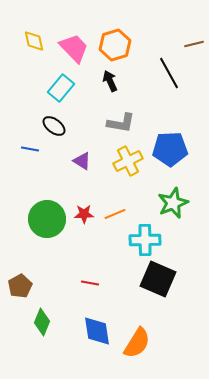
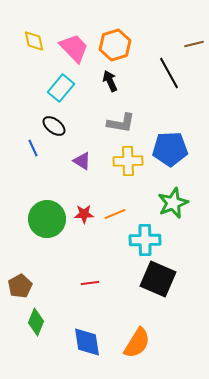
blue line: moved 3 px right, 1 px up; rotated 54 degrees clockwise
yellow cross: rotated 24 degrees clockwise
red line: rotated 18 degrees counterclockwise
green diamond: moved 6 px left
blue diamond: moved 10 px left, 11 px down
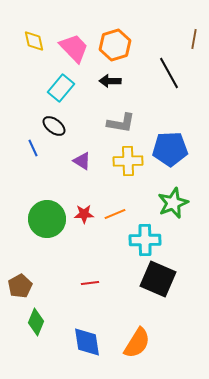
brown line: moved 5 px up; rotated 66 degrees counterclockwise
black arrow: rotated 65 degrees counterclockwise
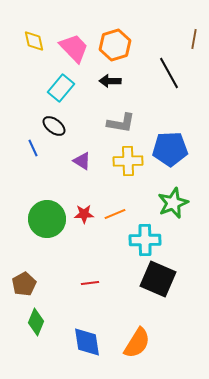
brown pentagon: moved 4 px right, 2 px up
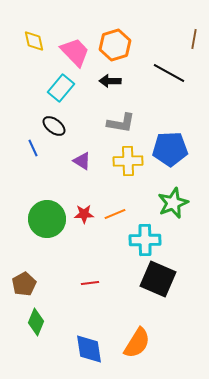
pink trapezoid: moved 1 px right, 4 px down
black line: rotated 32 degrees counterclockwise
blue diamond: moved 2 px right, 7 px down
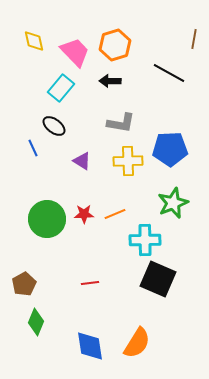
blue diamond: moved 1 px right, 3 px up
